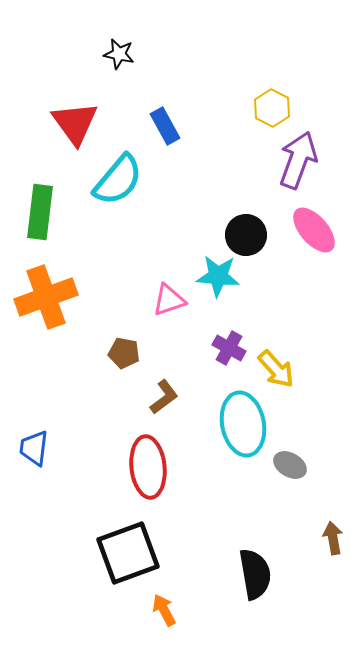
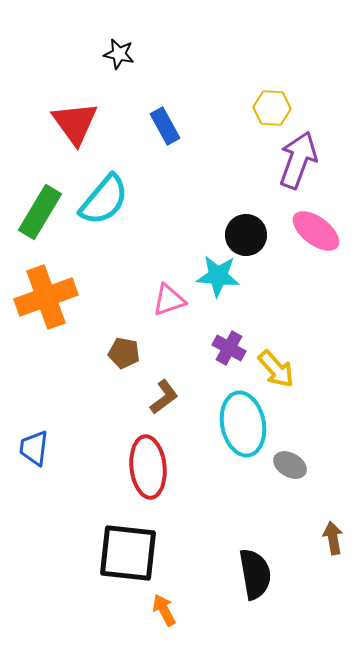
yellow hexagon: rotated 24 degrees counterclockwise
cyan semicircle: moved 14 px left, 20 px down
green rectangle: rotated 24 degrees clockwise
pink ellipse: moved 2 px right, 1 px down; rotated 12 degrees counterclockwise
black square: rotated 26 degrees clockwise
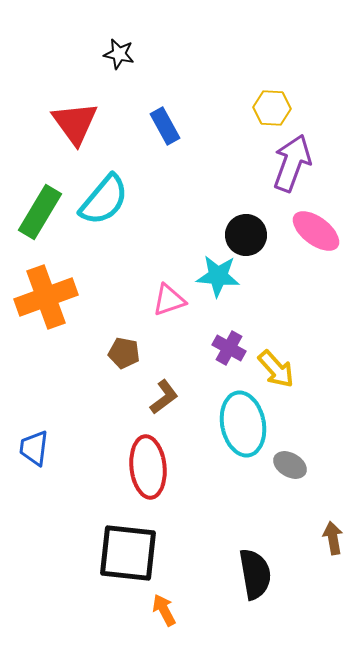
purple arrow: moved 6 px left, 3 px down
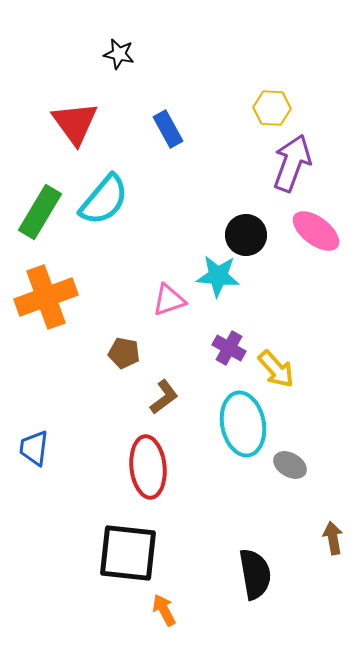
blue rectangle: moved 3 px right, 3 px down
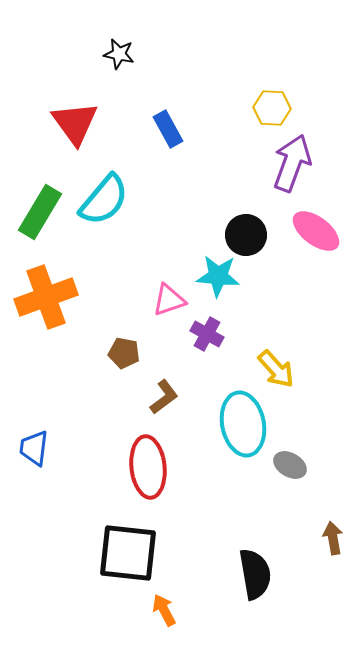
purple cross: moved 22 px left, 14 px up
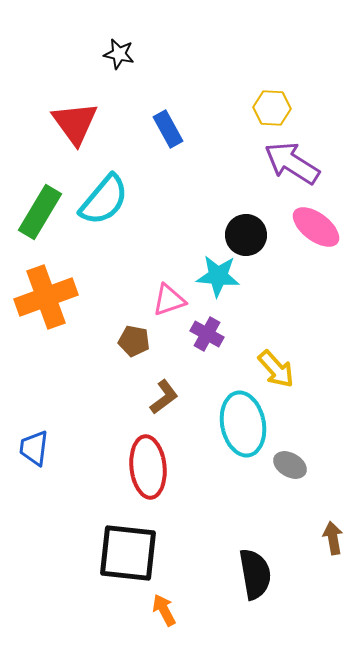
purple arrow: rotated 78 degrees counterclockwise
pink ellipse: moved 4 px up
brown pentagon: moved 10 px right, 12 px up
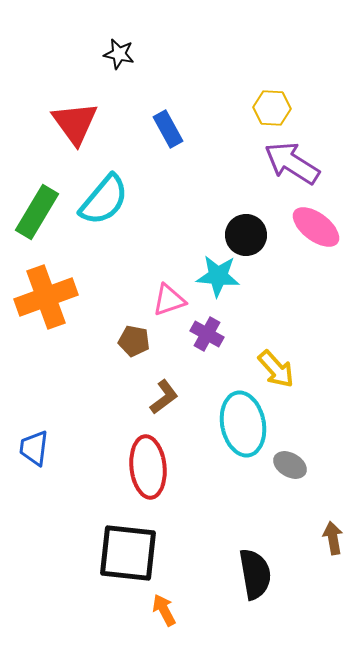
green rectangle: moved 3 px left
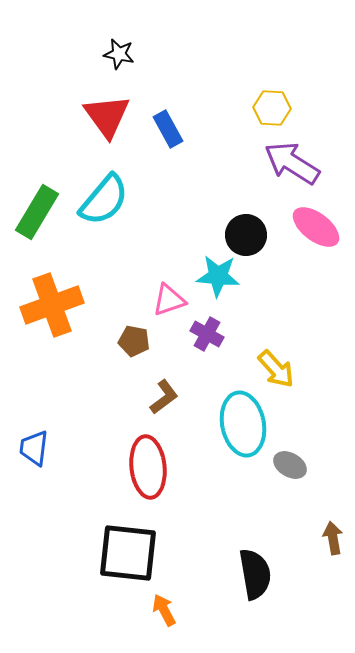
red triangle: moved 32 px right, 7 px up
orange cross: moved 6 px right, 8 px down
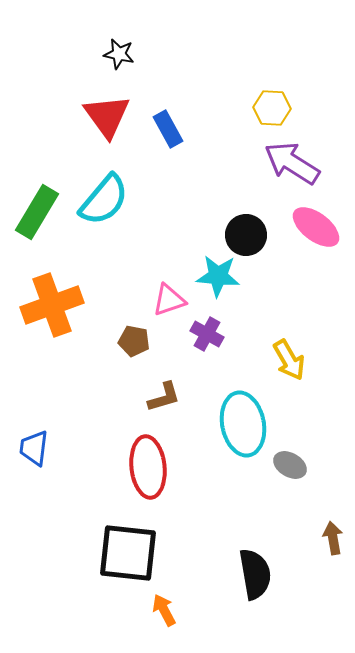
yellow arrow: moved 13 px right, 9 px up; rotated 12 degrees clockwise
brown L-shape: rotated 21 degrees clockwise
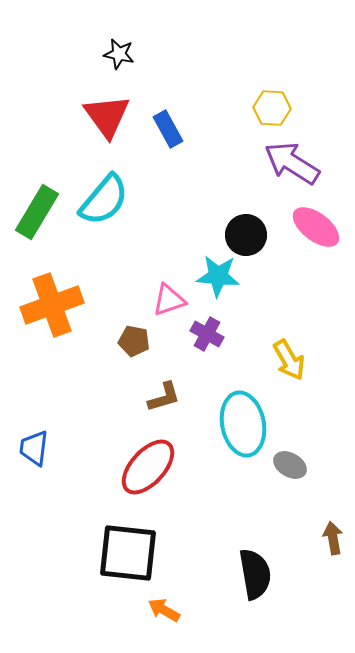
red ellipse: rotated 48 degrees clockwise
orange arrow: rotated 32 degrees counterclockwise
